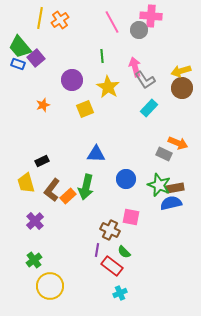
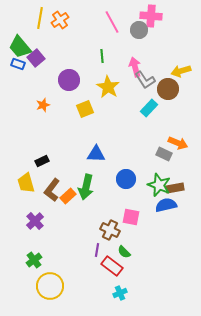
purple circle: moved 3 px left
brown circle: moved 14 px left, 1 px down
blue semicircle: moved 5 px left, 2 px down
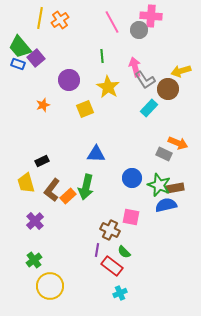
blue circle: moved 6 px right, 1 px up
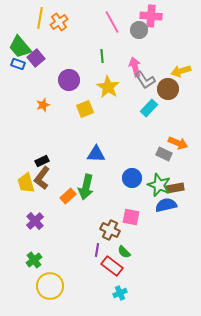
orange cross: moved 1 px left, 2 px down
brown L-shape: moved 10 px left, 12 px up
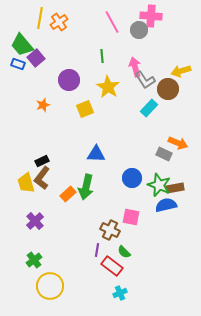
green trapezoid: moved 2 px right, 2 px up
orange rectangle: moved 2 px up
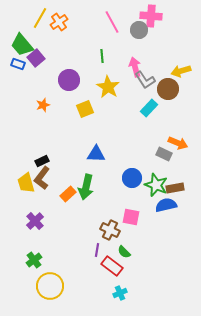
yellow line: rotated 20 degrees clockwise
green star: moved 3 px left
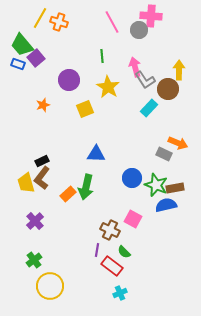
orange cross: rotated 36 degrees counterclockwise
yellow arrow: moved 2 px left, 1 px up; rotated 108 degrees clockwise
pink square: moved 2 px right, 2 px down; rotated 18 degrees clockwise
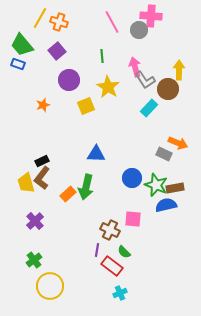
purple square: moved 21 px right, 7 px up
yellow square: moved 1 px right, 3 px up
pink square: rotated 24 degrees counterclockwise
